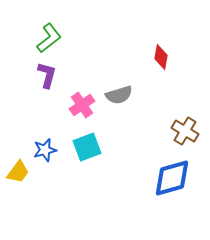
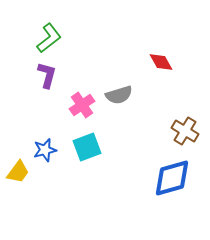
red diamond: moved 5 px down; rotated 40 degrees counterclockwise
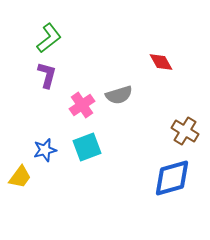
yellow trapezoid: moved 2 px right, 5 px down
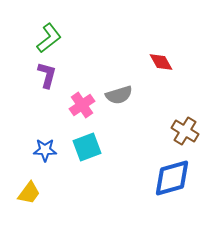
blue star: rotated 15 degrees clockwise
yellow trapezoid: moved 9 px right, 16 px down
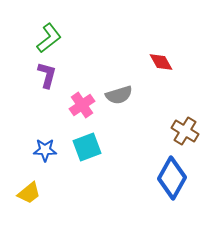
blue diamond: rotated 45 degrees counterclockwise
yellow trapezoid: rotated 15 degrees clockwise
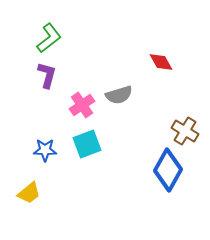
cyan square: moved 3 px up
blue diamond: moved 4 px left, 8 px up
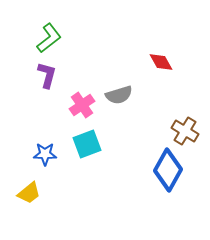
blue star: moved 4 px down
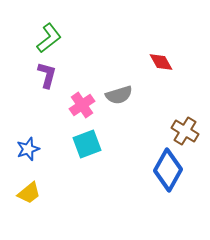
blue star: moved 17 px left, 5 px up; rotated 20 degrees counterclockwise
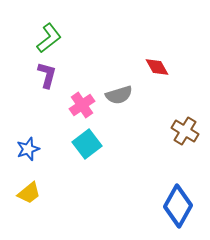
red diamond: moved 4 px left, 5 px down
cyan square: rotated 16 degrees counterclockwise
blue diamond: moved 10 px right, 36 px down
